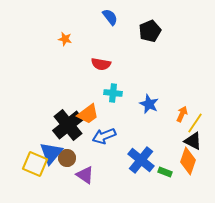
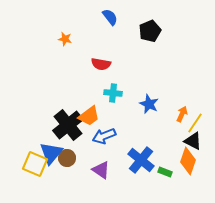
orange trapezoid: moved 1 px right, 2 px down
purple triangle: moved 16 px right, 5 px up
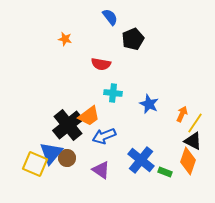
black pentagon: moved 17 px left, 8 px down
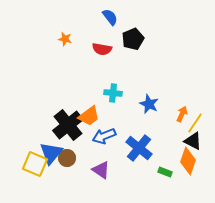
red semicircle: moved 1 px right, 15 px up
blue cross: moved 2 px left, 12 px up
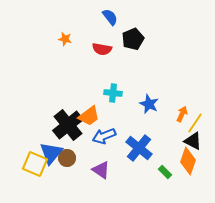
green rectangle: rotated 24 degrees clockwise
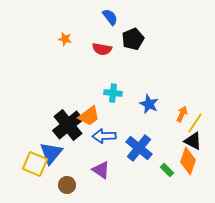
blue arrow: rotated 20 degrees clockwise
brown circle: moved 27 px down
green rectangle: moved 2 px right, 2 px up
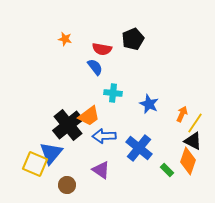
blue semicircle: moved 15 px left, 50 px down
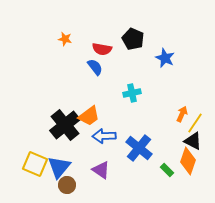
black pentagon: rotated 25 degrees counterclockwise
cyan cross: moved 19 px right; rotated 18 degrees counterclockwise
blue star: moved 16 px right, 46 px up
black cross: moved 3 px left
blue triangle: moved 8 px right, 14 px down
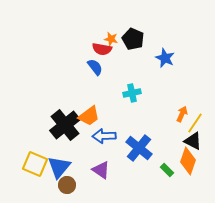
orange star: moved 46 px right
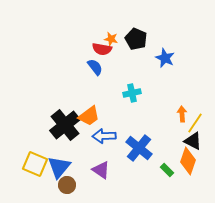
black pentagon: moved 3 px right
orange arrow: rotated 28 degrees counterclockwise
